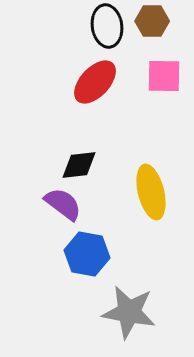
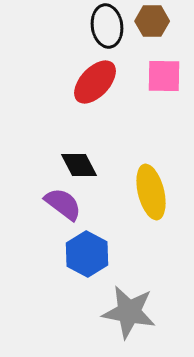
black diamond: rotated 69 degrees clockwise
blue hexagon: rotated 18 degrees clockwise
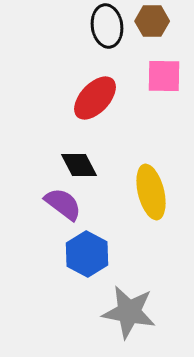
red ellipse: moved 16 px down
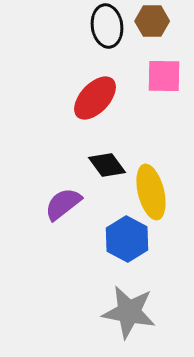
black diamond: moved 28 px right; rotated 9 degrees counterclockwise
purple semicircle: rotated 75 degrees counterclockwise
blue hexagon: moved 40 px right, 15 px up
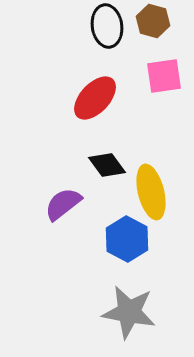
brown hexagon: moved 1 px right; rotated 16 degrees clockwise
pink square: rotated 9 degrees counterclockwise
